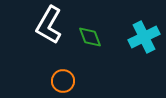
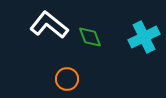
white L-shape: rotated 99 degrees clockwise
orange circle: moved 4 px right, 2 px up
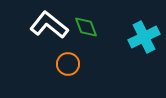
green diamond: moved 4 px left, 10 px up
orange circle: moved 1 px right, 15 px up
